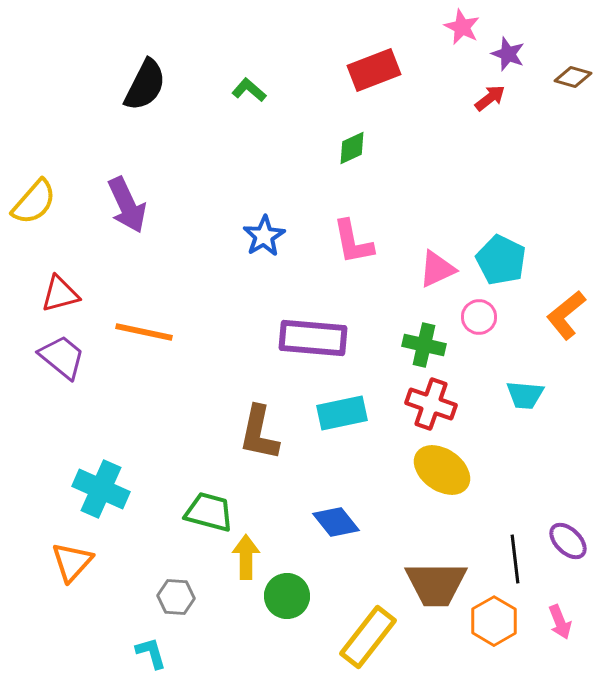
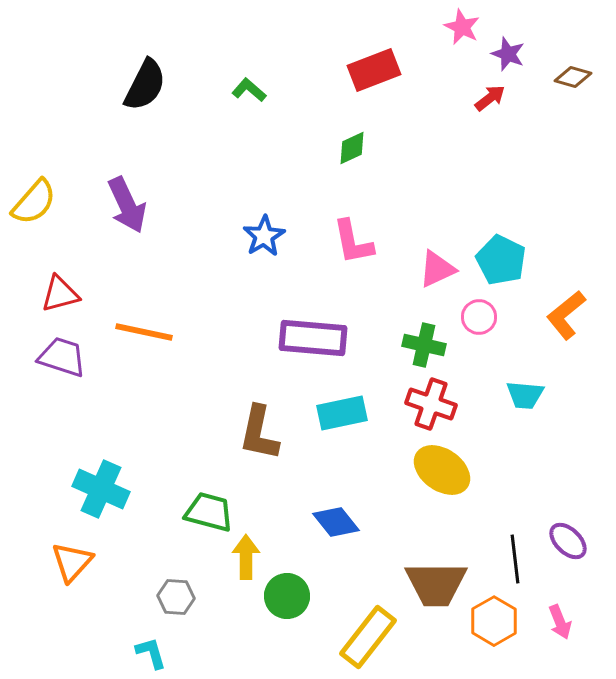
purple trapezoid: rotated 21 degrees counterclockwise
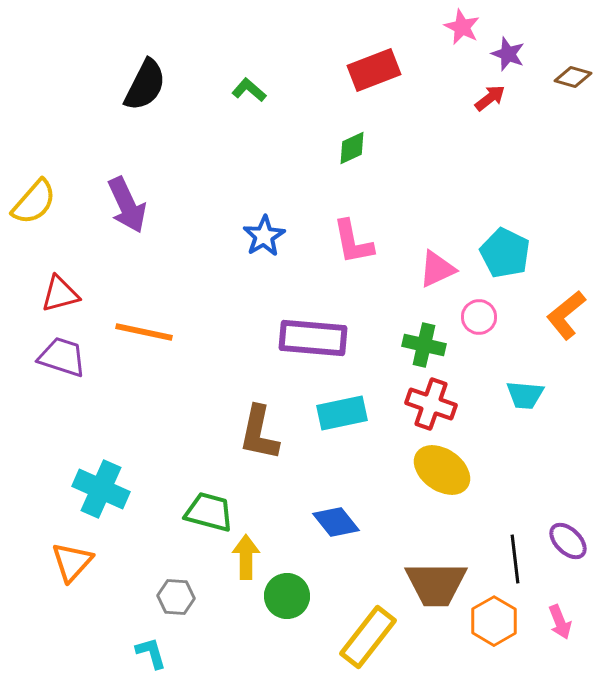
cyan pentagon: moved 4 px right, 7 px up
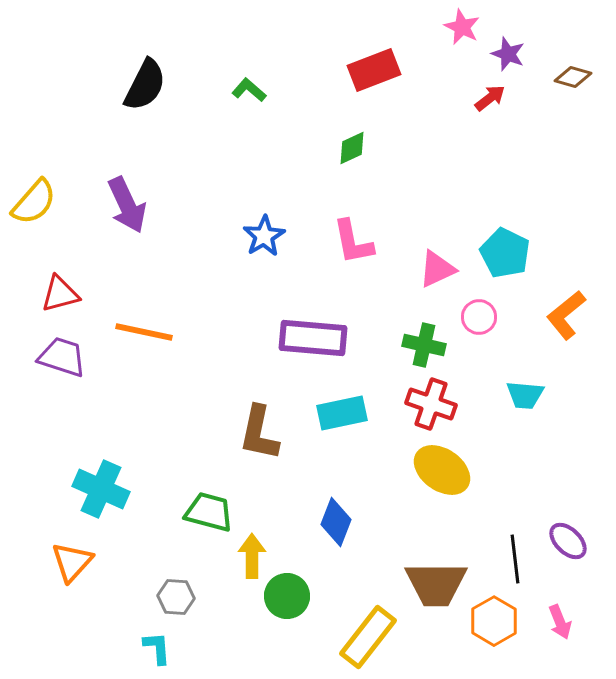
blue diamond: rotated 60 degrees clockwise
yellow arrow: moved 6 px right, 1 px up
cyan L-shape: moved 6 px right, 5 px up; rotated 12 degrees clockwise
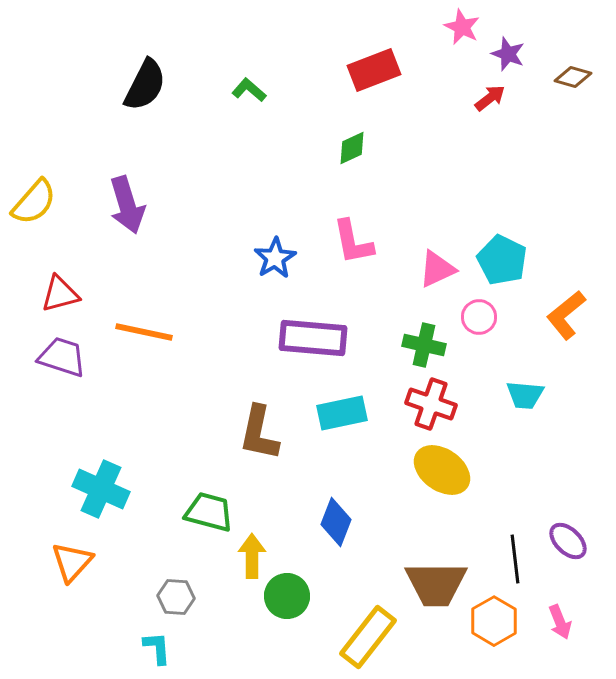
purple arrow: rotated 8 degrees clockwise
blue star: moved 11 px right, 22 px down
cyan pentagon: moved 3 px left, 7 px down
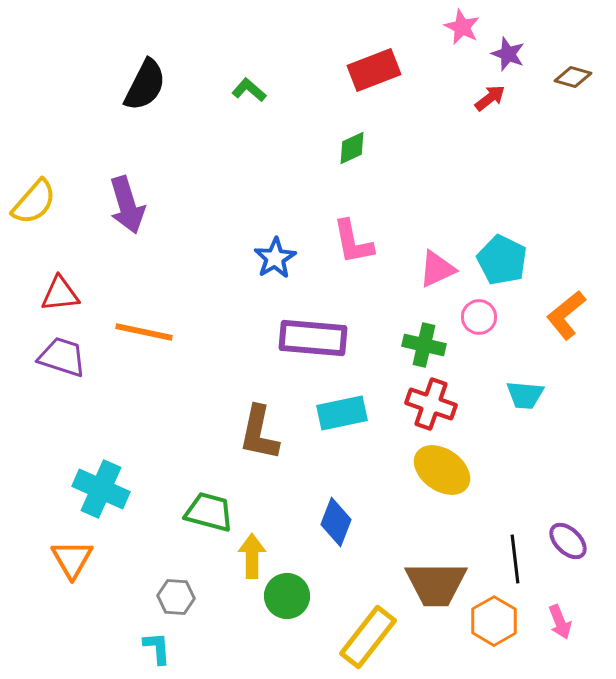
red triangle: rotated 9 degrees clockwise
orange triangle: moved 3 px up; rotated 12 degrees counterclockwise
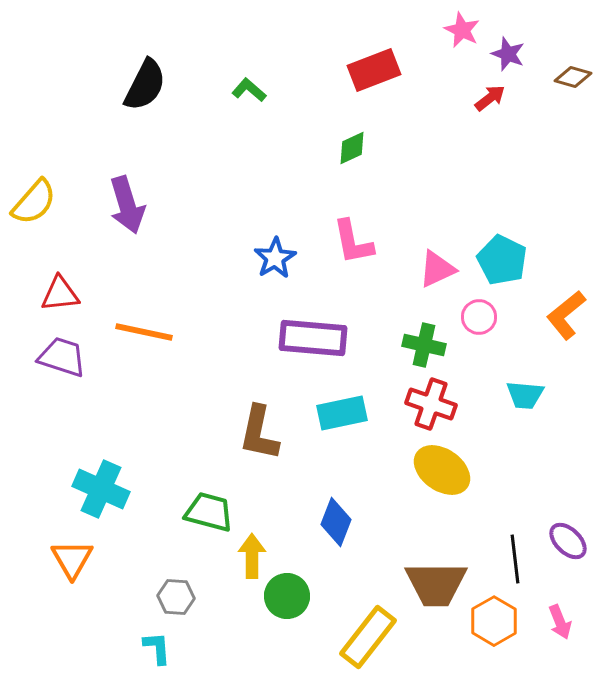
pink star: moved 3 px down
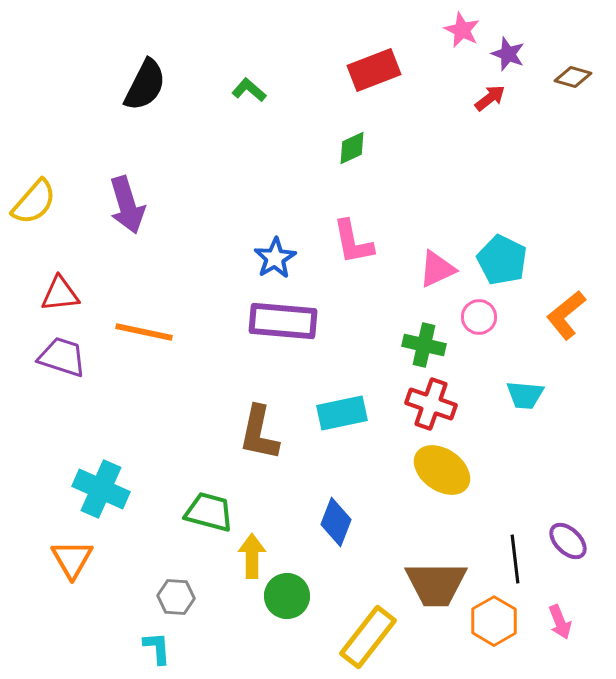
purple rectangle: moved 30 px left, 17 px up
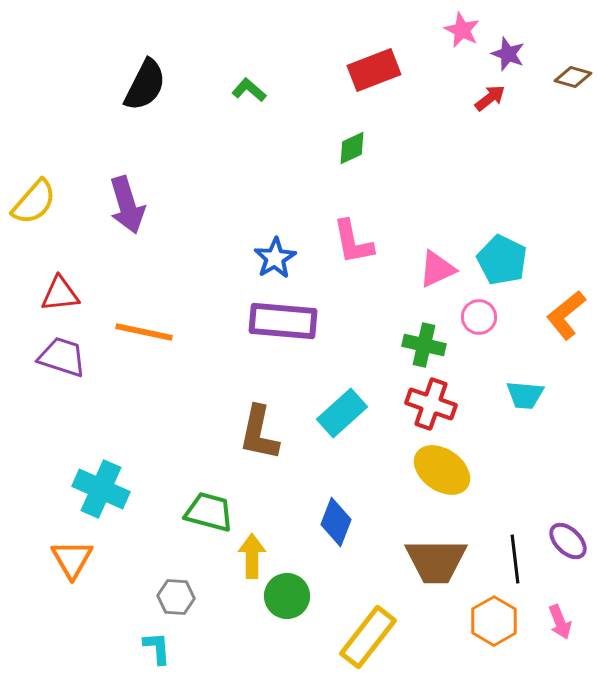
cyan rectangle: rotated 30 degrees counterclockwise
brown trapezoid: moved 23 px up
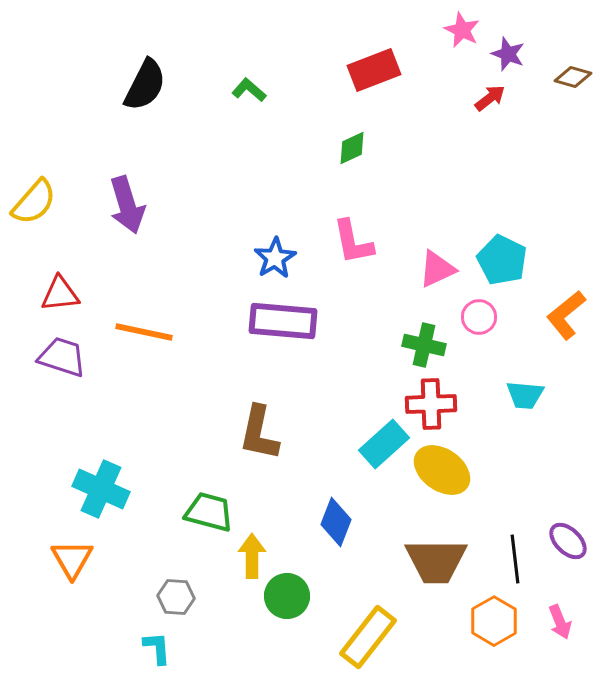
red cross: rotated 21 degrees counterclockwise
cyan rectangle: moved 42 px right, 31 px down
